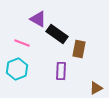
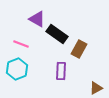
purple triangle: moved 1 px left
pink line: moved 1 px left, 1 px down
brown rectangle: rotated 18 degrees clockwise
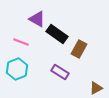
pink line: moved 2 px up
purple rectangle: moved 1 px left, 1 px down; rotated 60 degrees counterclockwise
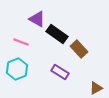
brown rectangle: rotated 72 degrees counterclockwise
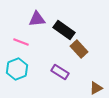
purple triangle: rotated 36 degrees counterclockwise
black rectangle: moved 7 px right, 4 px up
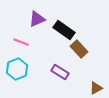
purple triangle: rotated 18 degrees counterclockwise
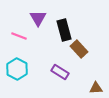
purple triangle: moved 1 px right, 1 px up; rotated 36 degrees counterclockwise
black rectangle: rotated 40 degrees clockwise
pink line: moved 2 px left, 6 px up
cyan hexagon: rotated 10 degrees counterclockwise
brown triangle: rotated 24 degrees clockwise
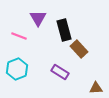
cyan hexagon: rotated 10 degrees clockwise
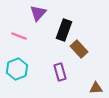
purple triangle: moved 5 px up; rotated 12 degrees clockwise
black rectangle: rotated 35 degrees clockwise
purple rectangle: rotated 42 degrees clockwise
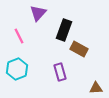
pink line: rotated 42 degrees clockwise
brown rectangle: rotated 18 degrees counterclockwise
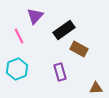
purple triangle: moved 3 px left, 3 px down
black rectangle: rotated 35 degrees clockwise
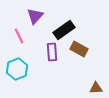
purple rectangle: moved 8 px left, 20 px up; rotated 12 degrees clockwise
